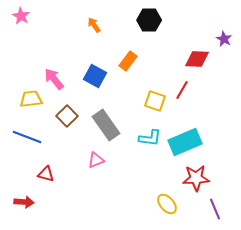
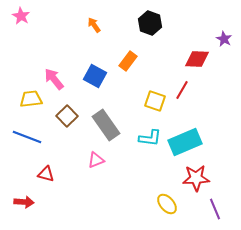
black hexagon: moved 1 px right, 3 px down; rotated 20 degrees clockwise
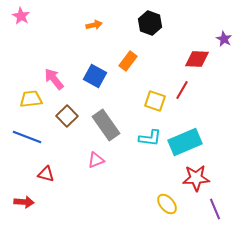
orange arrow: rotated 112 degrees clockwise
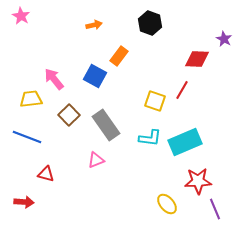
orange rectangle: moved 9 px left, 5 px up
brown square: moved 2 px right, 1 px up
red star: moved 2 px right, 3 px down
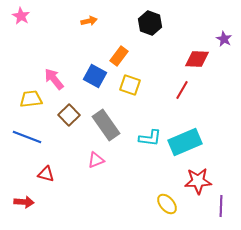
orange arrow: moved 5 px left, 4 px up
yellow square: moved 25 px left, 16 px up
purple line: moved 6 px right, 3 px up; rotated 25 degrees clockwise
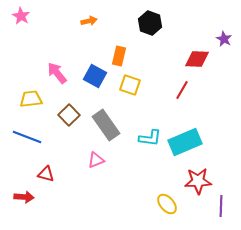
orange rectangle: rotated 24 degrees counterclockwise
pink arrow: moved 3 px right, 6 px up
red arrow: moved 5 px up
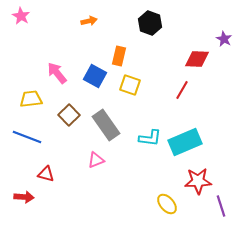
purple line: rotated 20 degrees counterclockwise
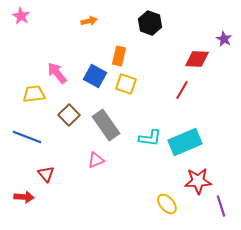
yellow square: moved 4 px left, 1 px up
yellow trapezoid: moved 3 px right, 5 px up
red triangle: rotated 36 degrees clockwise
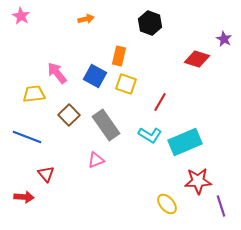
orange arrow: moved 3 px left, 2 px up
red diamond: rotated 15 degrees clockwise
red line: moved 22 px left, 12 px down
cyan L-shape: moved 3 px up; rotated 25 degrees clockwise
